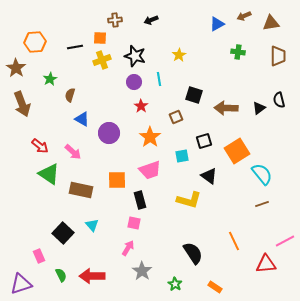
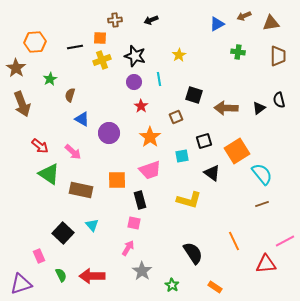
black triangle at (209, 176): moved 3 px right, 3 px up
green star at (175, 284): moved 3 px left, 1 px down
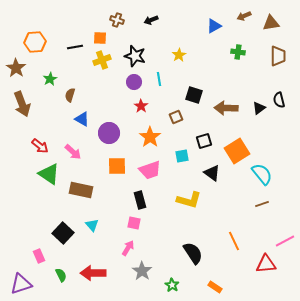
brown cross at (115, 20): moved 2 px right; rotated 24 degrees clockwise
blue triangle at (217, 24): moved 3 px left, 2 px down
orange square at (117, 180): moved 14 px up
red arrow at (92, 276): moved 1 px right, 3 px up
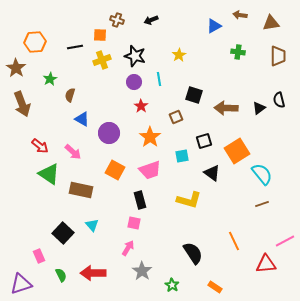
brown arrow at (244, 16): moved 4 px left, 1 px up; rotated 32 degrees clockwise
orange square at (100, 38): moved 3 px up
orange square at (117, 166): moved 2 px left, 4 px down; rotated 30 degrees clockwise
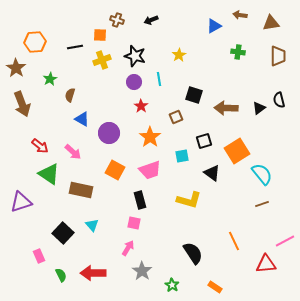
purple triangle at (21, 284): moved 82 px up
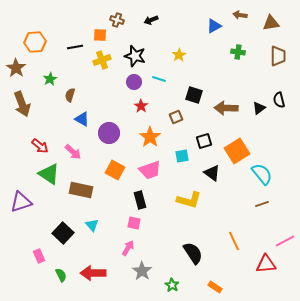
cyan line at (159, 79): rotated 64 degrees counterclockwise
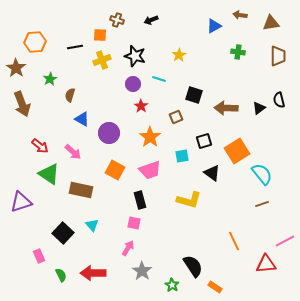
purple circle at (134, 82): moved 1 px left, 2 px down
black semicircle at (193, 253): moved 13 px down
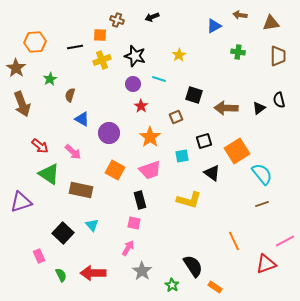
black arrow at (151, 20): moved 1 px right, 3 px up
red triangle at (266, 264): rotated 15 degrees counterclockwise
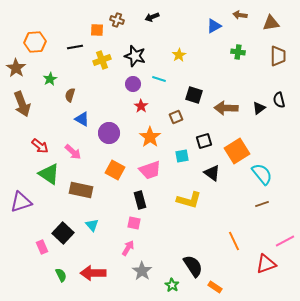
orange square at (100, 35): moved 3 px left, 5 px up
pink rectangle at (39, 256): moved 3 px right, 9 px up
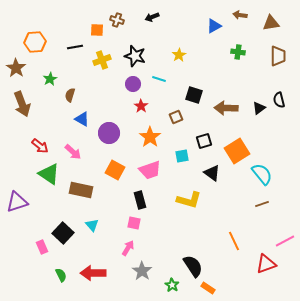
purple triangle at (21, 202): moved 4 px left
orange rectangle at (215, 287): moved 7 px left, 1 px down
